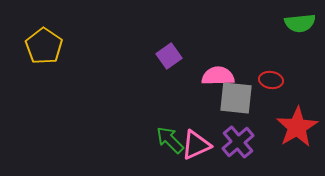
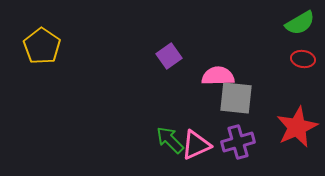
green semicircle: rotated 24 degrees counterclockwise
yellow pentagon: moved 2 px left
red ellipse: moved 32 px right, 21 px up
red star: rotated 6 degrees clockwise
purple cross: rotated 24 degrees clockwise
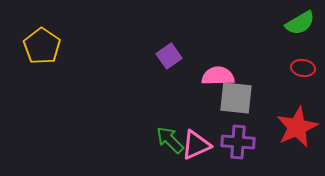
red ellipse: moved 9 px down
purple cross: rotated 20 degrees clockwise
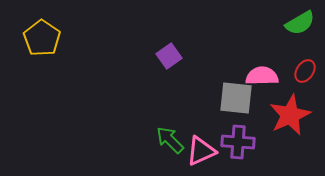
yellow pentagon: moved 8 px up
red ellipse: moved 2 px right, 3 px down; rotated 65 degrees counterclockwise
pink semicircle: moved 44 px right
red star: moved 7 px left, 12 px up
pink triangle: moved 5 px right, 6 px down
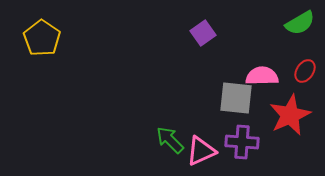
purple square: moved 34 px right, 23 px up
purple cross: moved 4 px right
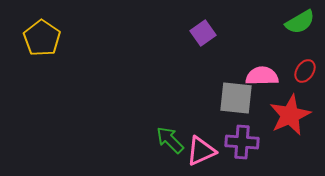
green semicircle: moved 1 px up
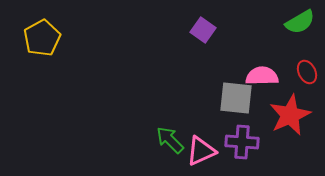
purple square: moved 3 px up; rotated 20 degrees counterclockwise
yellow pentagon: rotated 9 degrees clockwise
red ellipse: moved 2 px right, 1 px down; rotated 60 degrees counterclockwise
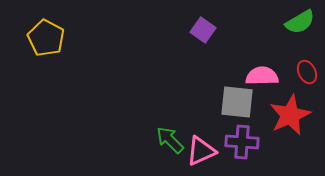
yellow pentagon: moved 4 px right; rotated 15 degrees counterclockwise
gray square: moved 1 px right, 4 px down
